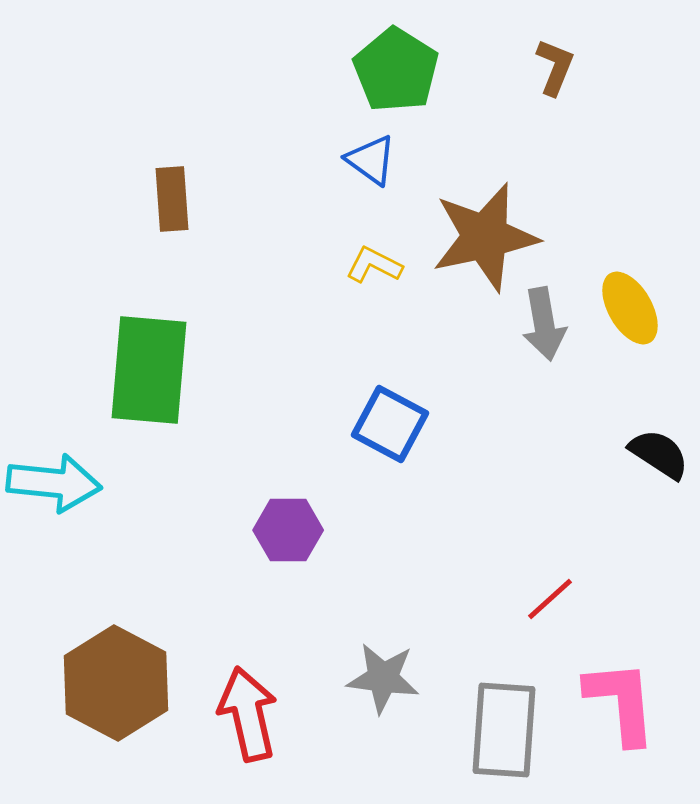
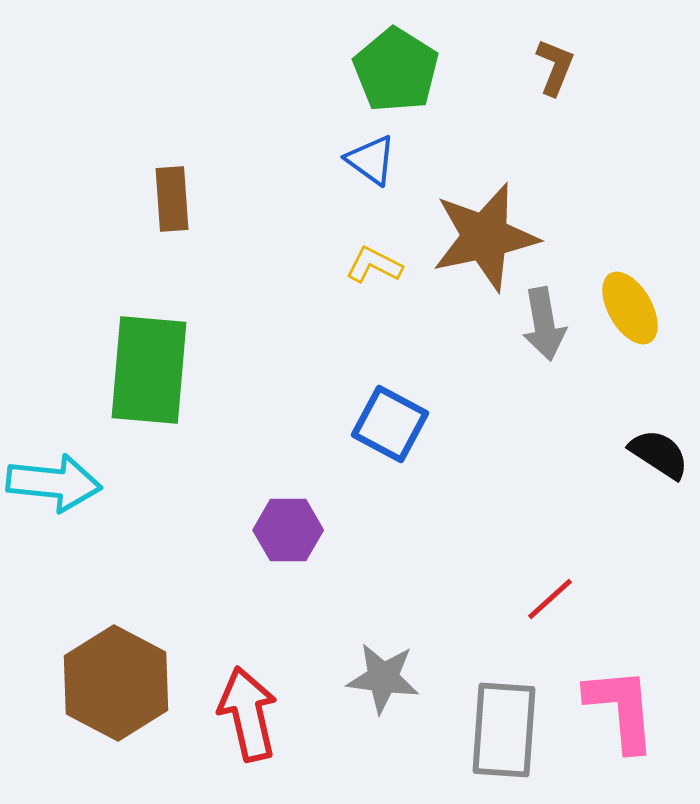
pink L-shape: moved 7 px down
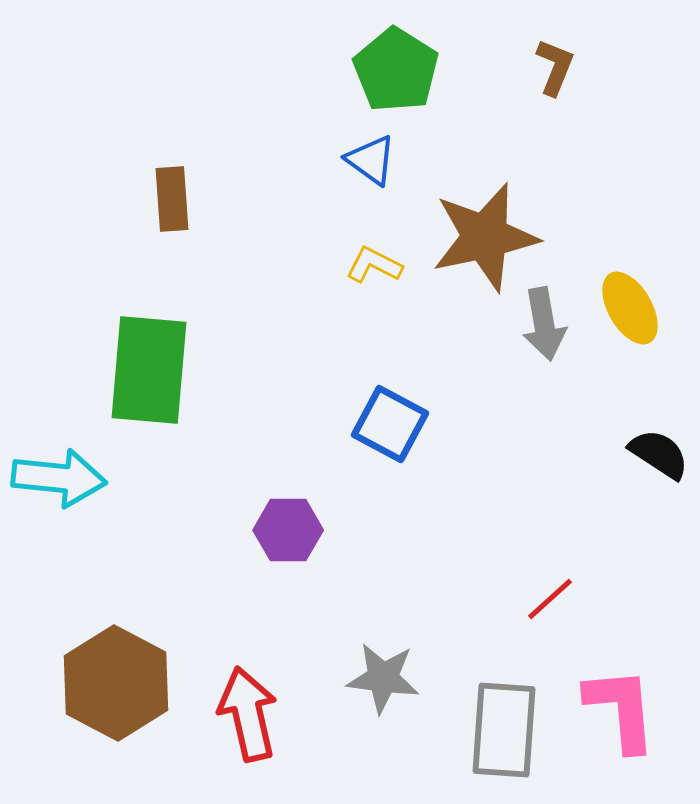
cyan arrow: moved 5 px right, 5 px up
